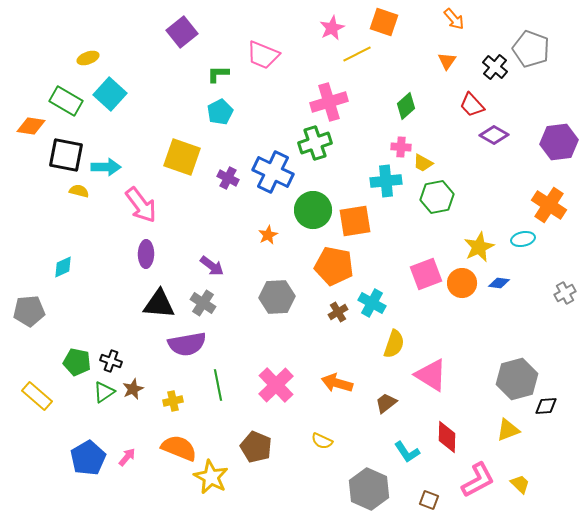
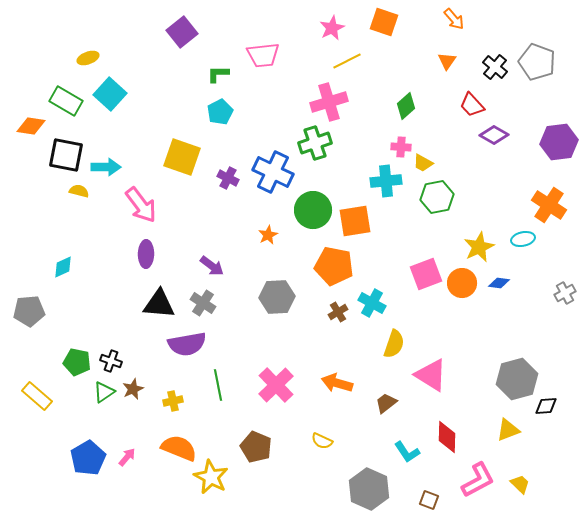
gray pentagon at (531, 49): moved 6 px right, 13 px down
yellow line at (357, 54): moved 10 px left, 7 px down
pink trapezoid at (263, 55): rotated 28 degrees counterclockwise
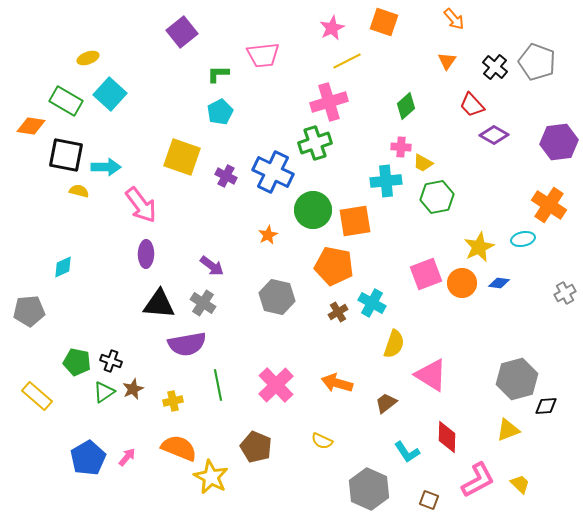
purple cross at (228, 178): moved 2 px left, 2 px up
gray hexagon at (277, 297): rotated 16 degrees clockwise
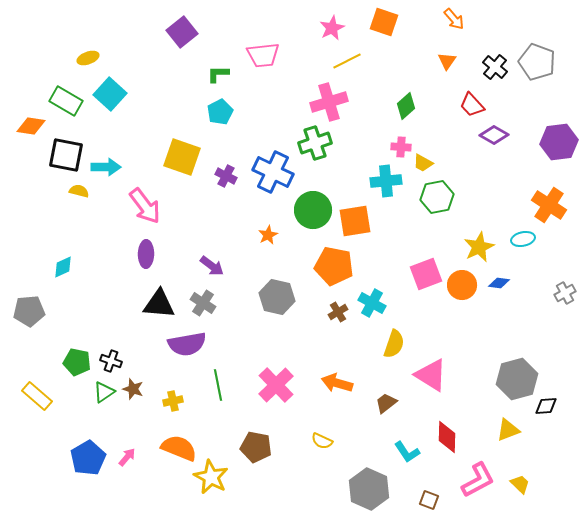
pink arrow at (141, 205): moved 4 px right, 1 px down
orange circle at (462, 283): moved 2 px down
brown star at (133, 389): rotated 30 degrees counterclockwise
brown pentagon at (256, 447): rotated 12 degrees counterclockwise
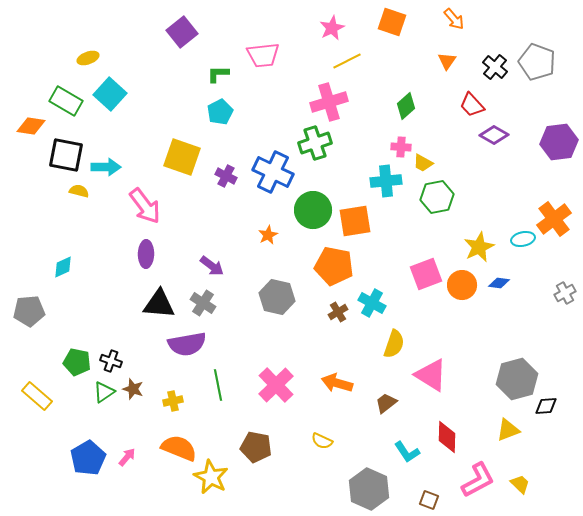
orange square at (384, 22): moved 8 px right
orange cross at (549, 205): moved 5 px right, 14 px down; rotated 20 degrees clockwise
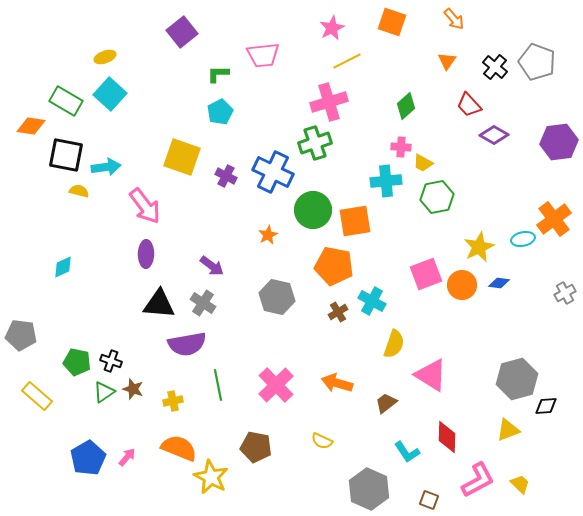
yellow ellipse at (88, 58): moved 17 px right, 1 px up
red trapezoid at (472, 105): moved 3 px left
cyan arrow at (106, 167): rotated 8 degrees counterclockwise
cyan cross at (372, 303): moved 2 px up
gray pentagon at (29, 311): moved 8 px left, 24 px down; rotated 12 degrees clockwise
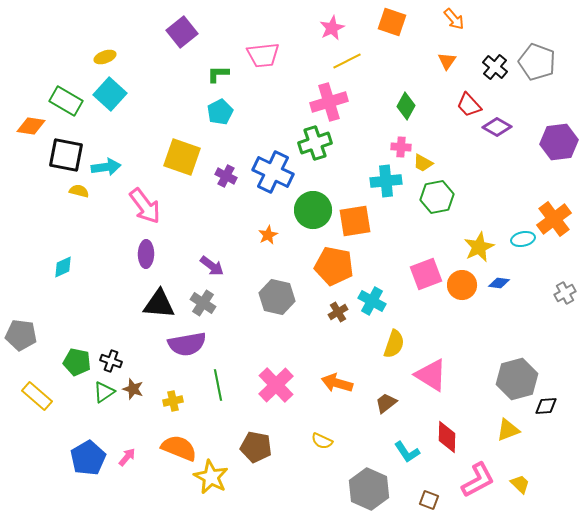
green diamond at (406, 106): rotated 20 degrees counterclockwise
purple diamond at (494, 135): moved 3 px right, 8 px up
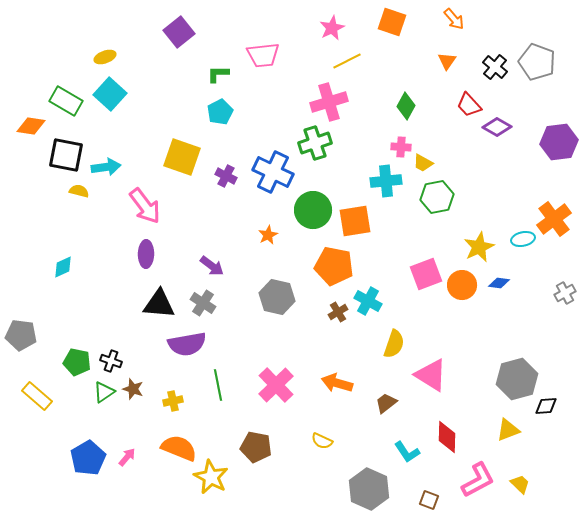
purple square at (182, 32): moved 3 px left
cyan cross at (372, 301): moved 4 px left
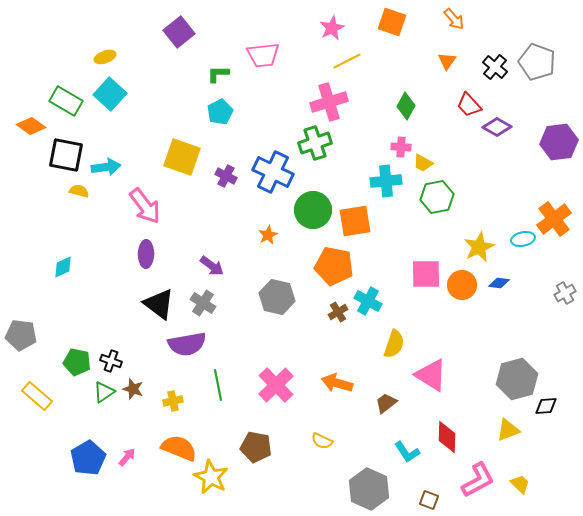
orange diamond at (31, 126): rotated 28 degrees clockwise
pink square at (426, 274): rotated 20 degrees clockwise
black triangle at (159, 304): rotated 32 degrees clockwise
